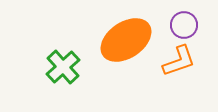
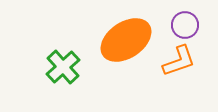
purple circle: moved 1 px right
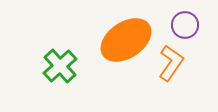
orange L-shape: moved 8 px left, 2 px down; rotated 36 degrees counterclockwise
green cross: moved 3 px left, 1 px up
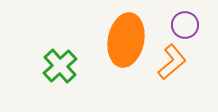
orange ellipse: rotated 45 degrees counterclockwise
orange L-shape: moved 1 px right, 1 px up; rotated 15 degrees clockwise
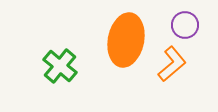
orange L-shape: moved 2 px down
green cross: rotated 8 degrees counterclockwise
